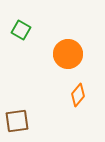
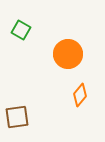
orange diamond: moved 2 px right
brown square: moved 4 px up
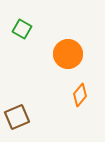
green square: moved 1 px right, 1 px up
brown square: rotated 15 degrees counterclockwise
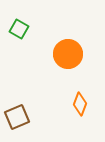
green square: moved 3 px left
orange diamond: moved 9 px down; rotated 20 degrees counterclockwise
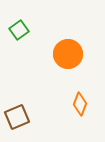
green square: moved 1 px down; rotated 24 degrees clockwise
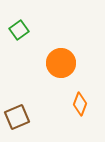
orange circle: moved 7 px left, 9 px down
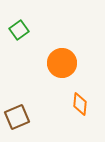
orange circle: moved 1 px right
orange diamond: rotated 15 degrees counterclockwise
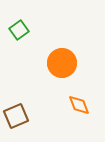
orange diamond: moved 1 px left, 1 px down; rotated 25 degrees counterclockwise
brown square: moved 1 px left, 1 px up
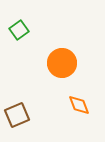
brown square: moved 1 px right, 1 px up
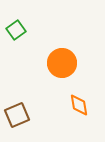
green square: moved 3 px left
orange diamond: rotated 10 degrees clockwise
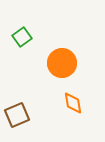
green square: moved 6 px right, 7 px down
orange diamond: moved 6 px left, 2 px up
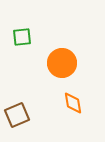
green square: rotated 30 degrees clockwise
